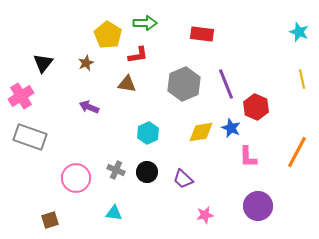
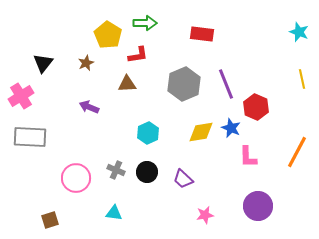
brown triangle: rotated 12 degrees counterclockwise
gray rectangle: rotated 16 degrees counterclockwise
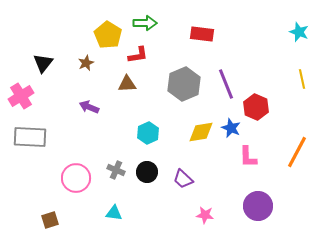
pink star: rotated 18 degrees clockwise
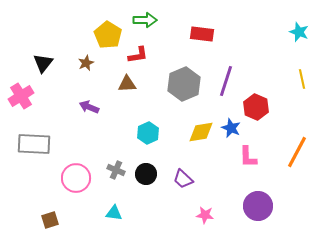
green arrow: moved 3 px up
purple line: moved 3 px up; rotated 40 degrees clockwise
gray rectangle: moved 4 px right, 7 px down
black circle: moved 1 px left, 2 px down
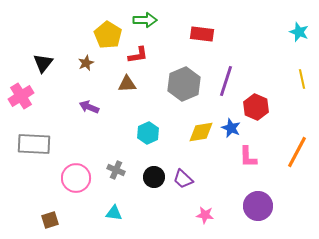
black circle: moved 8 px right, 3 px down
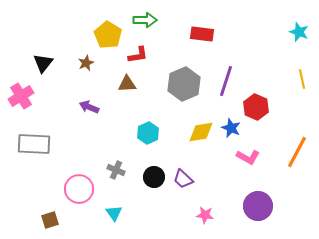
pink L-shape: rotated 60 degrees counterclockwise
pink circle: moved 3 px right, 11 px down
cyan triangle: rotated 48 degrees clockwise
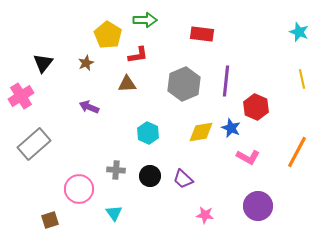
purple line: rotated 12 degrees counterclockwise
cyan hexagon: rotated 10 degrees counterclockwise
gray rectangle: rotated 44 degrees counterclockwise
gray cross: rotated 18 degrees counterclockwise
black circle: moved 4 px left, 1 px up
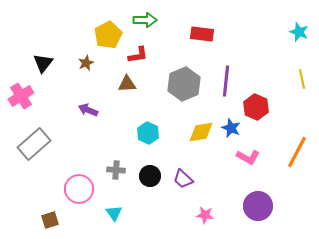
yellow pentagon: rotated 12 degrees clockwise
purple arrow: moved 1 px left, 3 px down
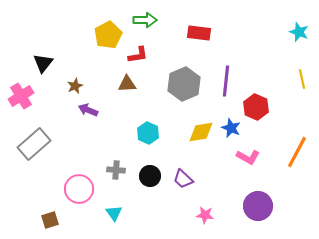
red rectangle: moved 3 px left, 1 px up
brown star: moved 11 px left, 23 px down
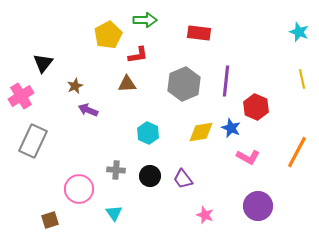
gray rectangle: moved 1 px left, 3 px up; rotated 24 degrees counterclockwise
purple trapezoid: rotated 10 degrees clockwise
pink star: rotated 12 degrees clockwise
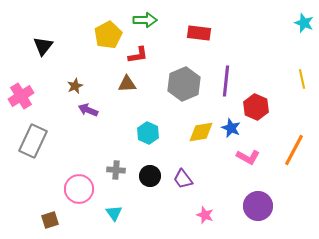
cyan star: moved 5 px right, 9 px up
black triangle: moved 17 px up
orange line: moved 3 px left, 2 px up
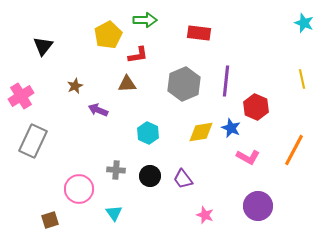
purple arrow: moved 10 px right
